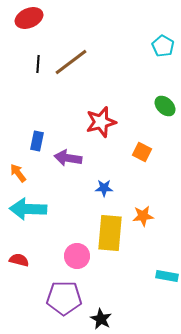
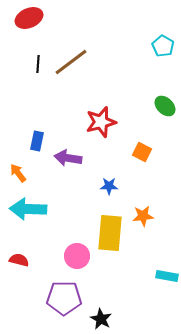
blue star: moved 5 px right, 2 px up
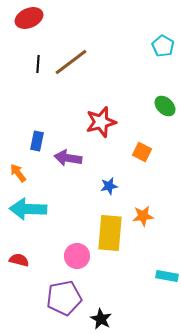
blue star: rotated 12 degrees counterclockwise
purple pentagon: rotated 12 degrees counterclockwise
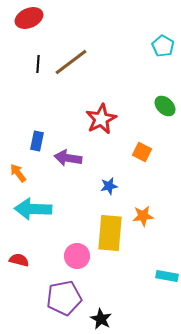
red star: moved 3 px up; rotated 12 degrees counterclockwise
cyan arrow: moved 5 px right
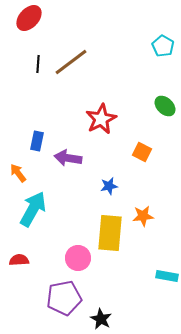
red ellipse: rotated 24 degrees counterclockwise
cyan arrow: rotated 117 degrees clockwise
pink circle: moved 1 px right, 2 px down
red semicircle: rotated 18 degrees counterclockwise
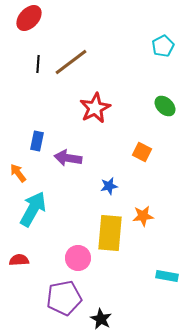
cyan pentagon: rotated 15 degrees clockwise
red star: moved 6 px left, 11 px up
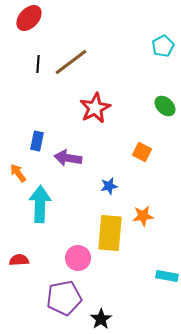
cyan arrow: moved 7 px right, 5 px up; rotated 27 degrees counterclockwise
black star: rotated 10 degrees clockwise
